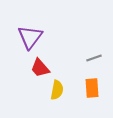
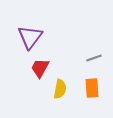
red trapezoid: rotated 70 degrees clockwise
yellow semicircle: moved 3 px right, 1 px up
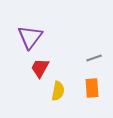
yellow semicircle: moved 2 px left, 2 px down
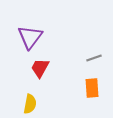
yellow semicircle: moved 28 px left, 13 px down
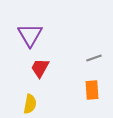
purple triangle: moved 2 px up; rotated 8 degrees counterclockwise
orange rectangle: moved 2 px down
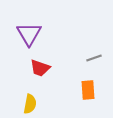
purple triangle: moved 1 px left, 1 px up
red trapezoid: rotated 100 degrees counterclockwise
orange rectangle: moved 4 px left
